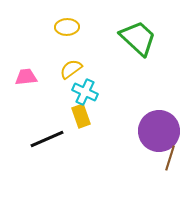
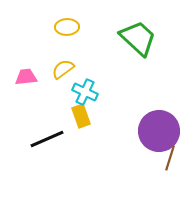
yellow semicircle: moved 8 px left
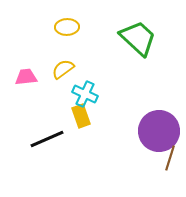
cyan cross: moved 2 px down
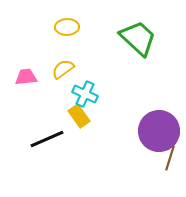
yellow rectangle: moved 2 px left; rotated 15 degrees counterclockwise
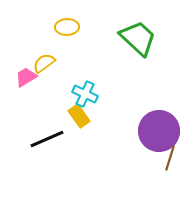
yellow semicircle: moved 19 px left, 6 px up
pink trapezoid: rotated 25 degrees counterclockwise
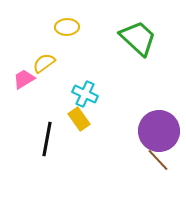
pink trapezoid: moved 2 px left, 2 px down
yellow rectangle: moved 3 px down
black line: rotated 56 degrees counterclockwise
brown line: moved 12 px left, 2 px down; rotated 60 degrees counterclockwise
